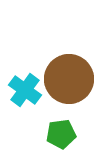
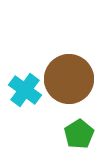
green pentagon: moved 18 px right; rotated 24 degrees counterclockwise
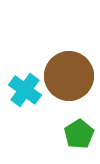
brown circle: moved 3 px up
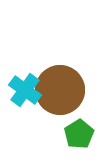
brown circle: moved 9 px left, 14 px down
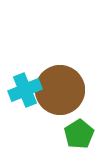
cyan cross: rotated 32 degrees clockwise
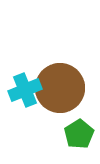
brown circle: moved 2 px up
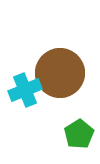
brown circle: moved 15 px up
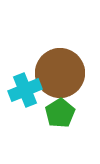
green pentagon: moved 19 px left, 21 px up
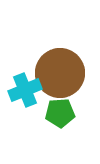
green pentagon: rotated 28 degrees clockwise
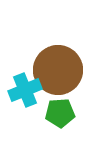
brown circle: moved 2 px left, 3 px up
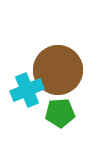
cyan cross: moved 2 px right
